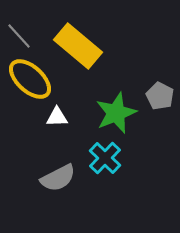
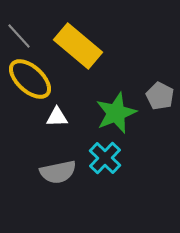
gray semicircle: moved 6 px up; rotated 15 degrees clockwise
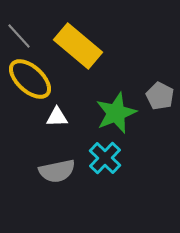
gray semicircle: moved 1 px left, 1 px up
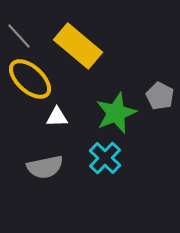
gray semicircle: moved 12 px left, 4 px up
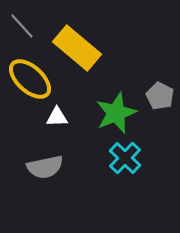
gray line: moved 3 px right, 10 px up
yellow rectangle: moved 1 px left, 2 px down
cyan cross: moved 20 px right
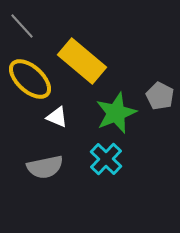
yellow rectangle: moved 5 px right, 13 px down
white triangle: rotated 25 degrees clockwise
cyan cross: moved 19 px left, 1 px down
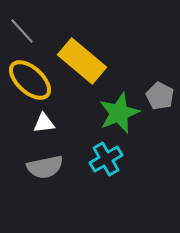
gray line: moved 5 px down
yellow ellipse: moved 1 px down
green star: moved 3 px right
white triangle: moved 13 px left, 6 px down; rotated 30 degrees counterclockwise
cyan cross: rotated 16 degrees clockwise
